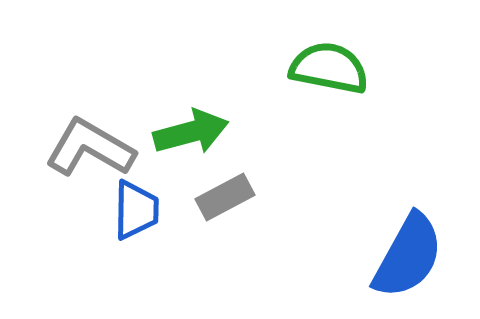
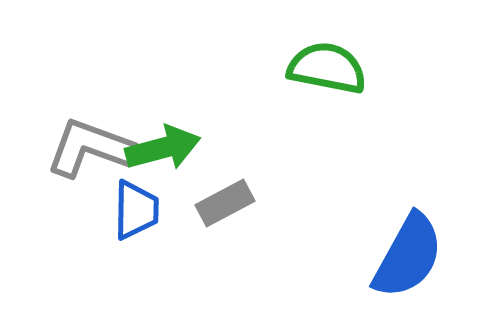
green semicircle: moved 2 px left
green arrow: moved 28 px left, 16 px down
gray L-shape: rotated 10 degrees counterclockwise
gray rectangle: moved 6 px down
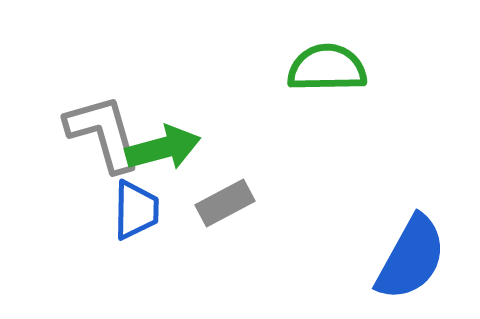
green semicircle: rotated 12 degrees counterclockwise
gray L-shape: moved 13 px right, 15 px up; rotated 54 degrees clockwise
blue semicircle: moved 3 px right, 2 px down
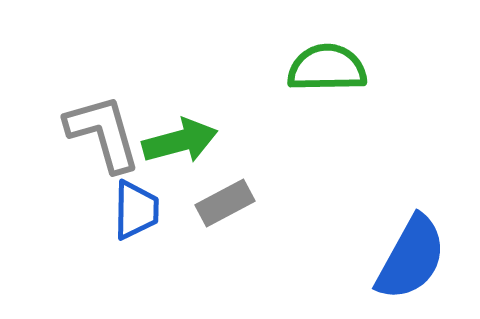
green arrow: moved 17 px right, 7 px up
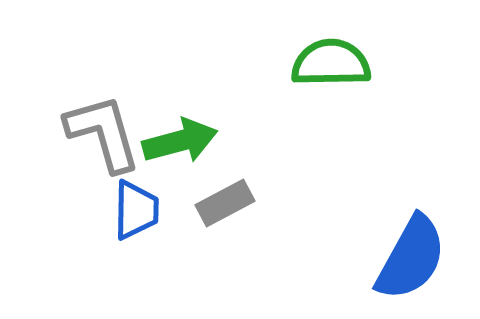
green semicircle: moved 4 px right, 5 px up
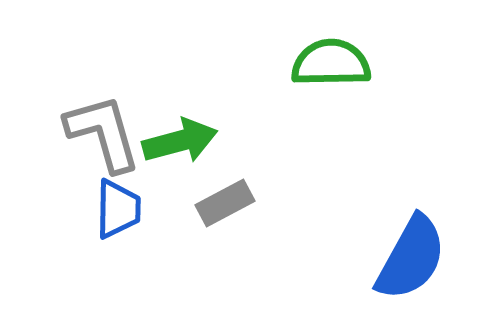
blue trapezoid: moved 18 px left, 1 px up
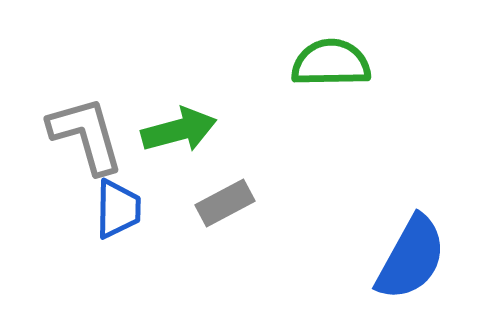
gray L-shape: moved 17 px left, 2 px down
green arrow: moved 1 px left, 11 px up
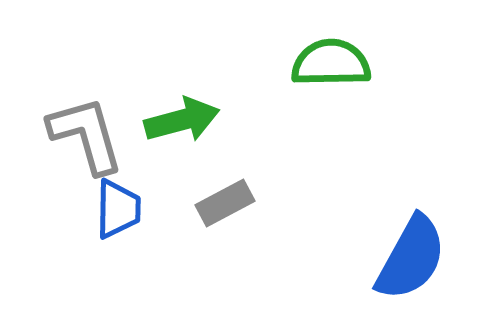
green arrow: moved 3 px right, 10 px up
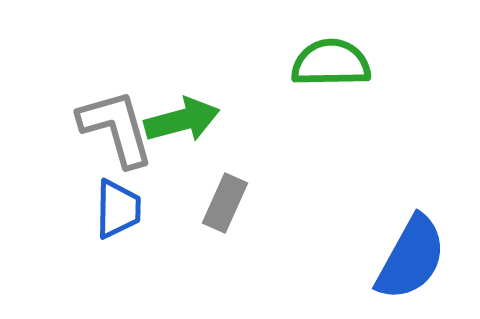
gray L-shape: moved 30 px right, 7 px up
gray rectangle: rotated 38 degrees counterclockwise
